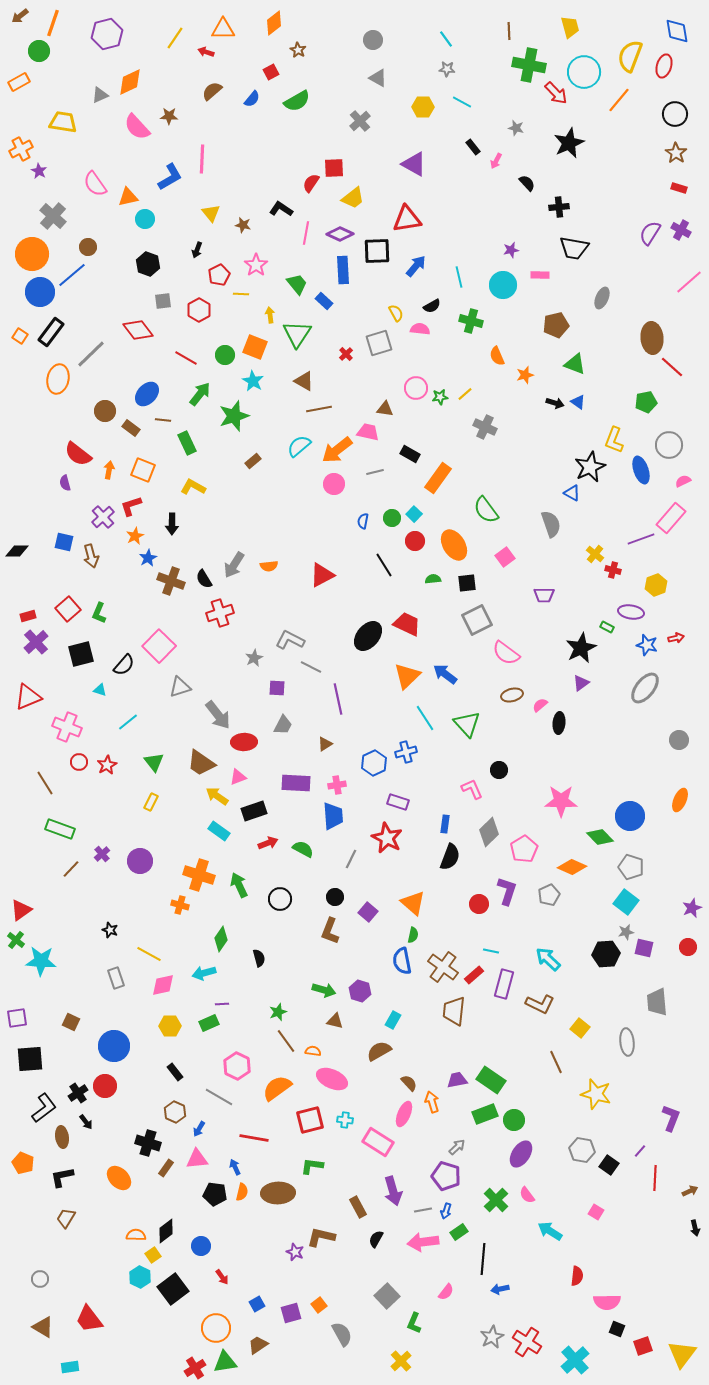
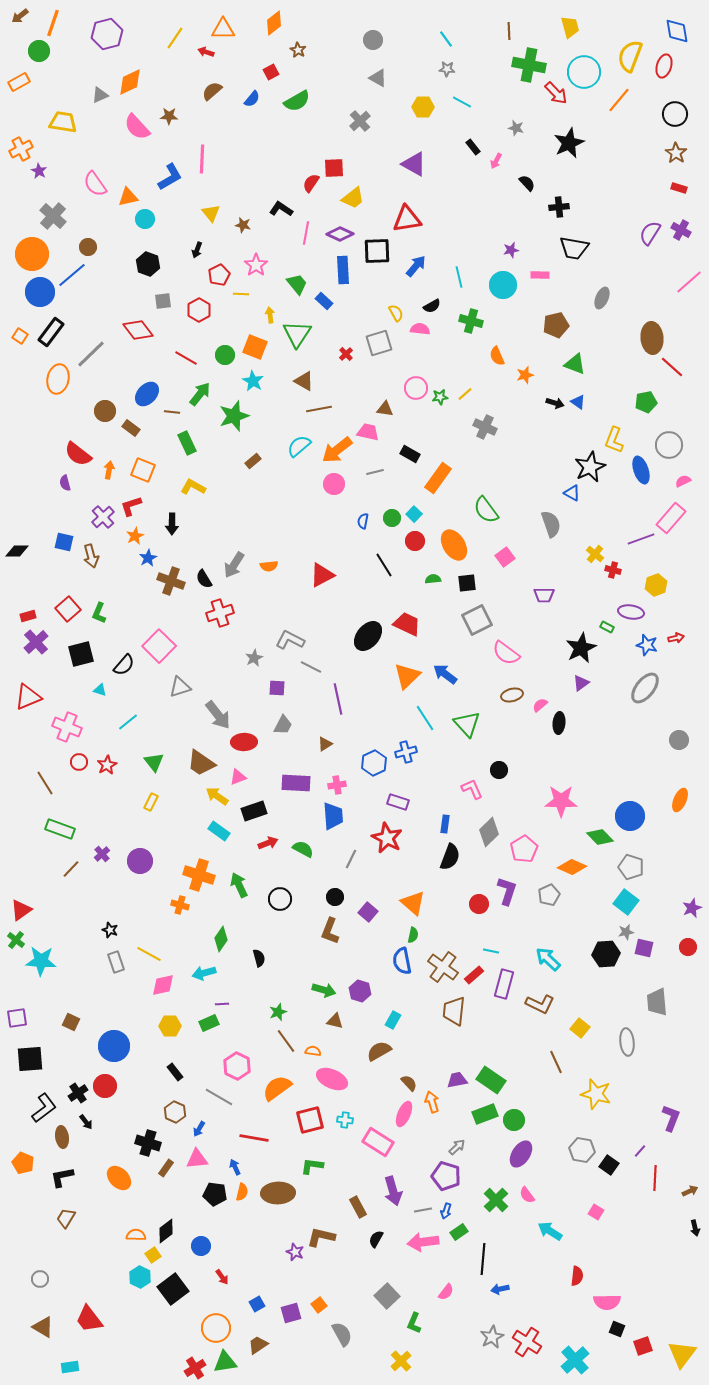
brown line at (163, 420): moved 9 px right, 8 px up
gray rectangle at (116, 978): moved 16 px up
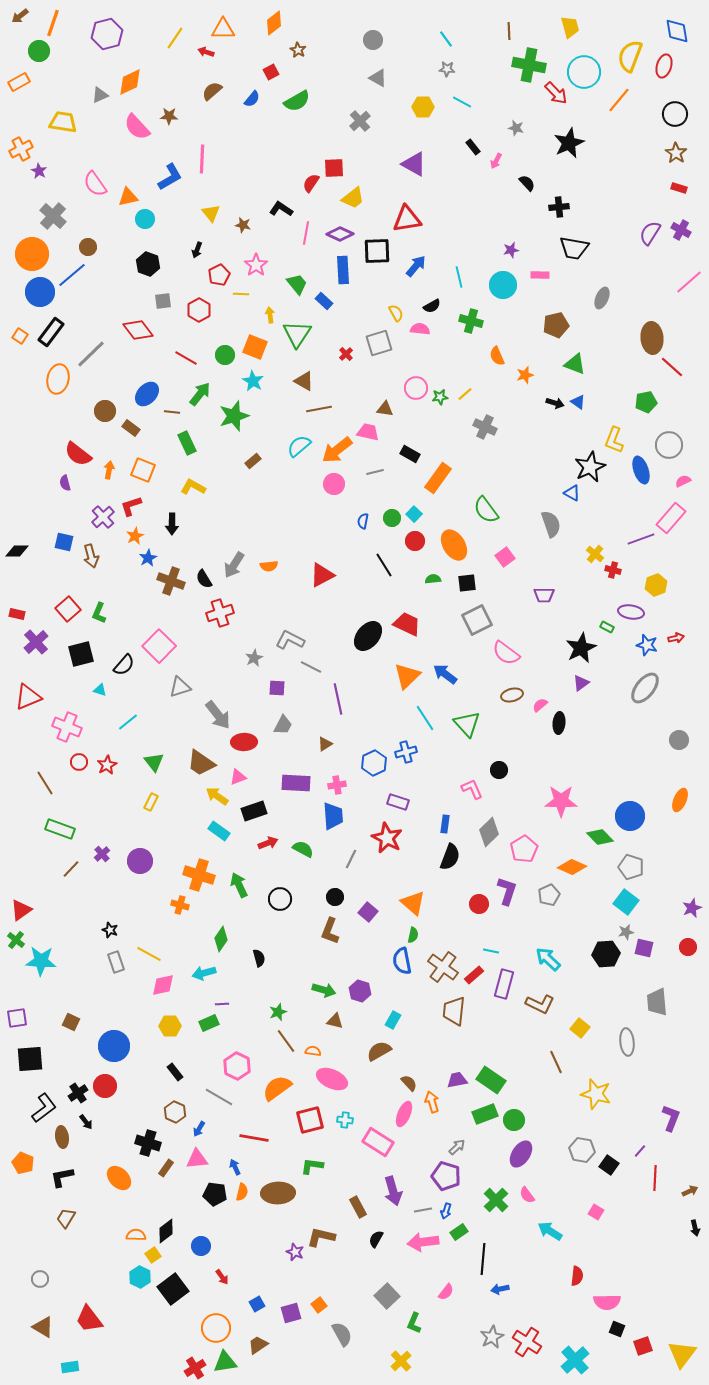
red rectangle at (28, 616): moved 11 px left, 2 px up; rotated 28 degrees clockwise
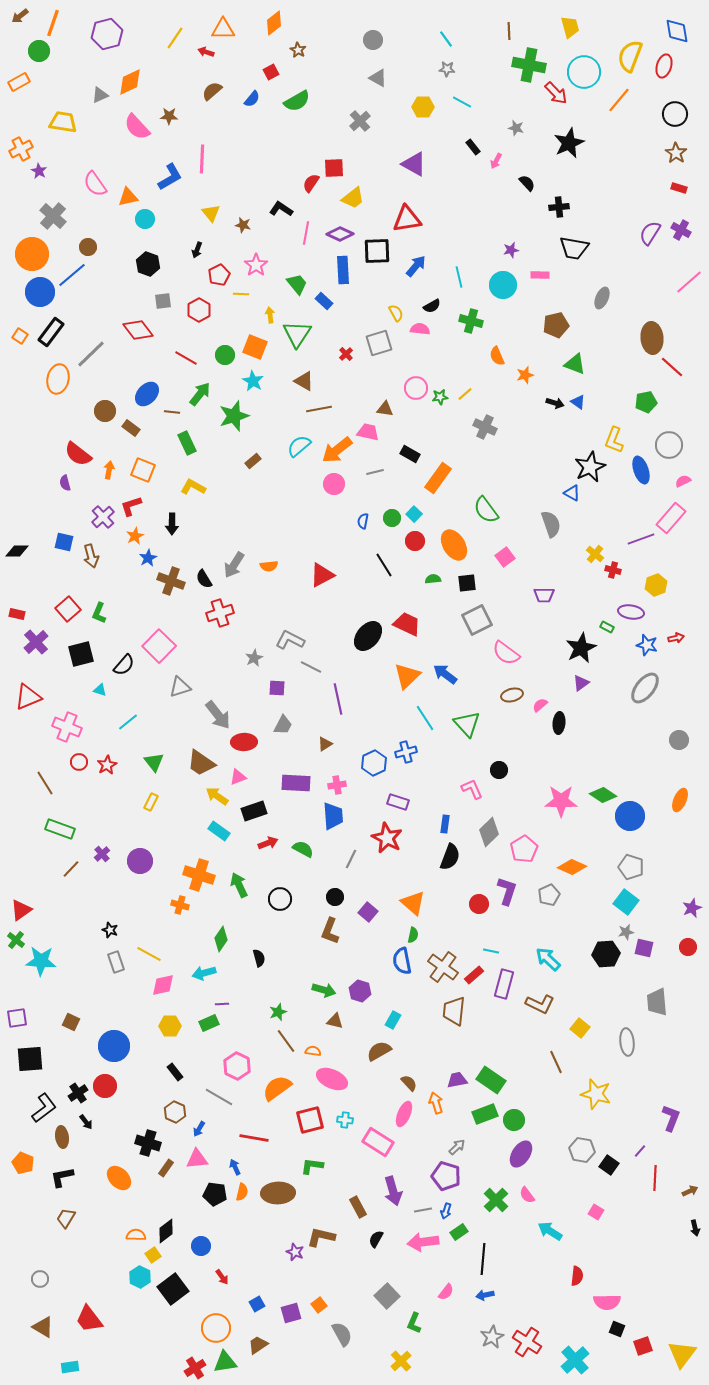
green diamond at (600, 837): moved 3 px right, 42 px up; rotated 12 degrees counterclockwise
orange arrow at (432, 1102): moved 4 px right, 1 px down
blue arrow at (500, 1289): moved 15 px left, 6 px down
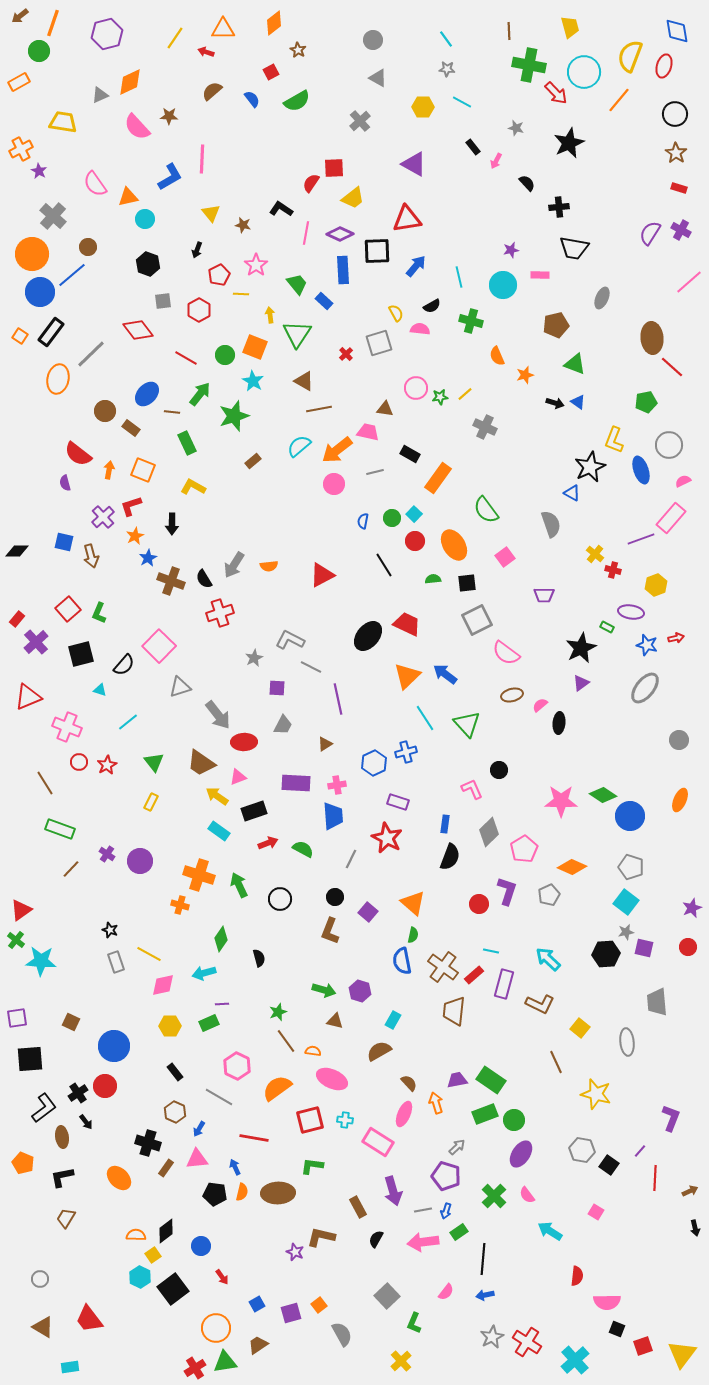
blue semicircle at (252, 99): rotated 78 degrees counterclockwise
red rectangle at (17, 614): moved 5 px down; rotated 63 degrees counterclockwise
purple cross at (102, 854): moved 5 px right; rotated 14 degrees counterclockwise
green cross at (496, 1200): moved 2 px left, 4 px up
